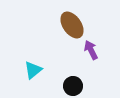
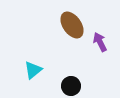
purple arrow: moved 9 px right, 8 px up
black circle: moved 2 px left
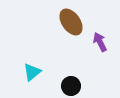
brown ellipse: moved 1 px left, 3 px up
cyan triangle: moved 1 px left, 2 px down
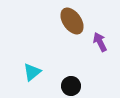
brown ellipse: moved 1 px right, 1 px up
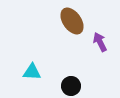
cyan triangle: rotated 42 degrees clockwise
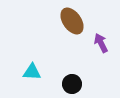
purple arrow: moved 1 px right, 1 px down
black circle: moved 1 px right, 2 px up
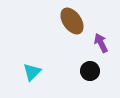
cyan triangle: rotated 48 degrees counterclockwise
black circle: moved 18 px right, 13 px up
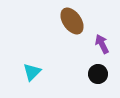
purple arrow: moved 1 px right, 1 px down
black circle: moved 8 px right, 3 px down
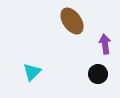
purple arrow: moved 3 px right; rotated 18 degrees clockwise
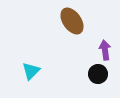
purple arrow: moved 6 px down
cyan triangle: moved 1 px left, 1 px up
